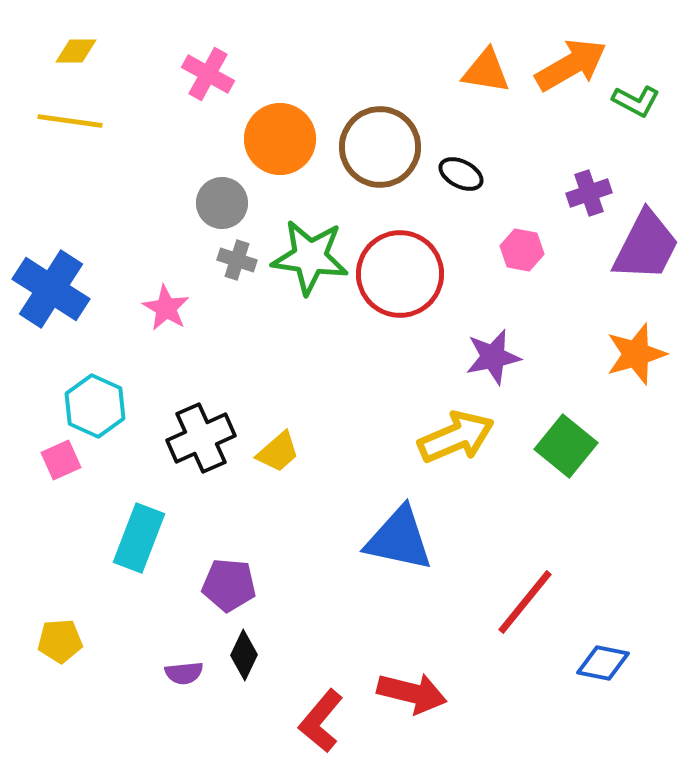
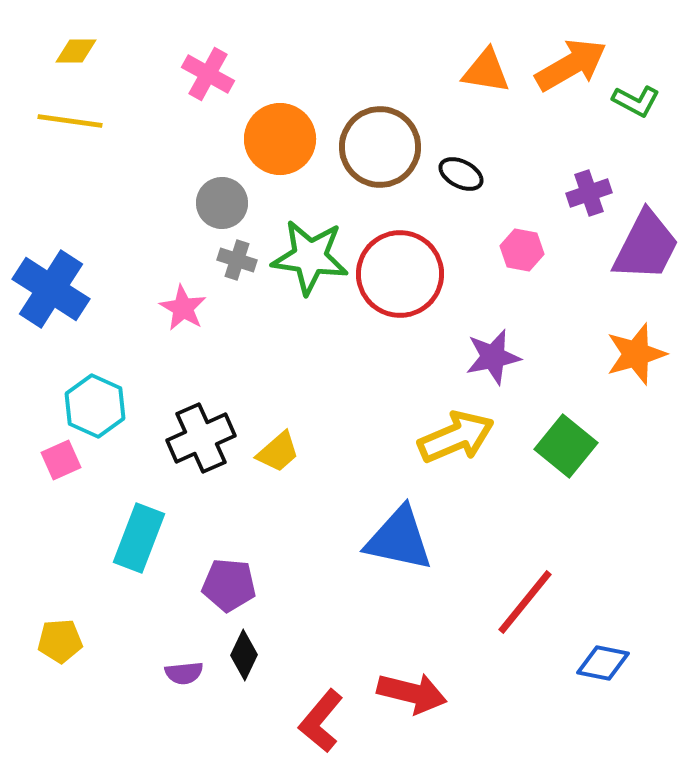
pink star: moved 17 px right
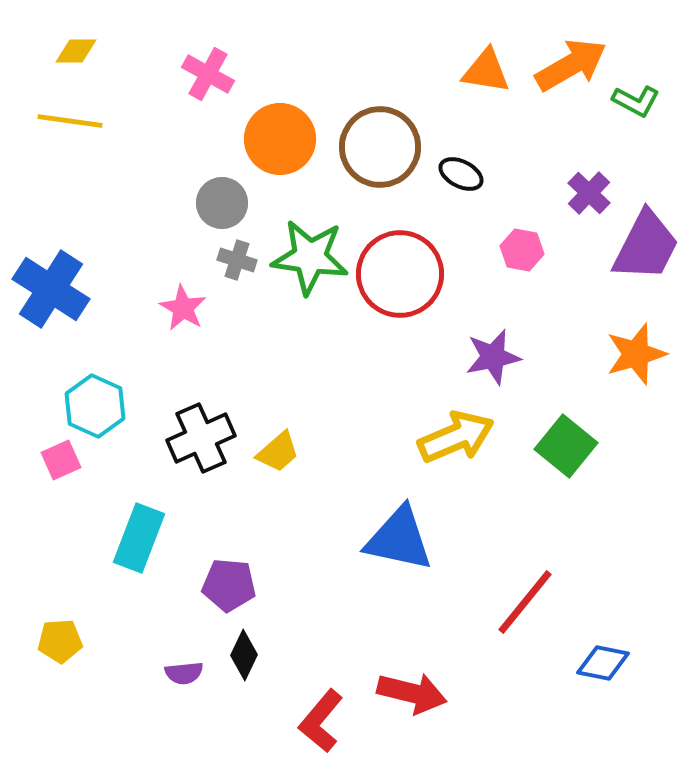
purple cross: rotated 27 degrees counterclockwise
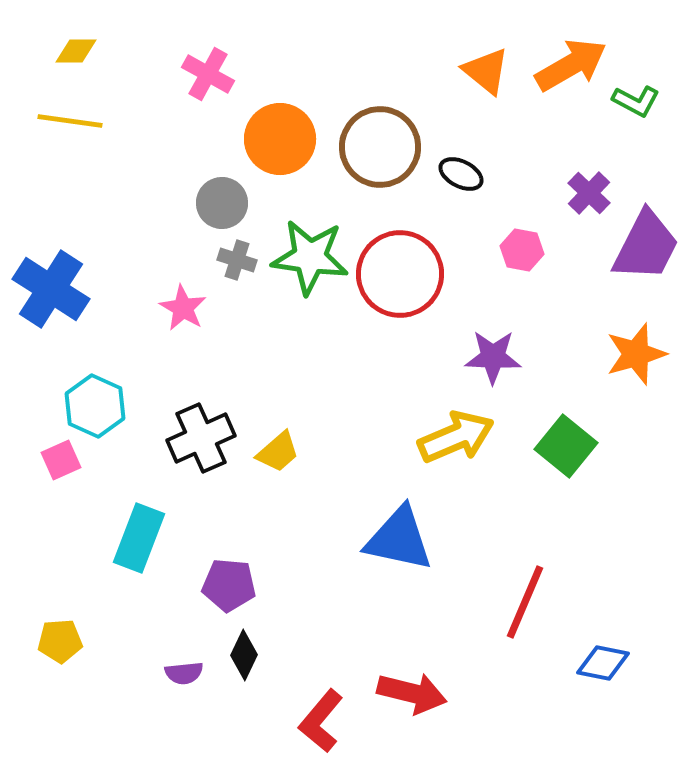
orange triangle: rotated 30 degrees clockwise
purple star: rotated 14 degrees clockwise
red line: rotated 16 degrees counterclockwise
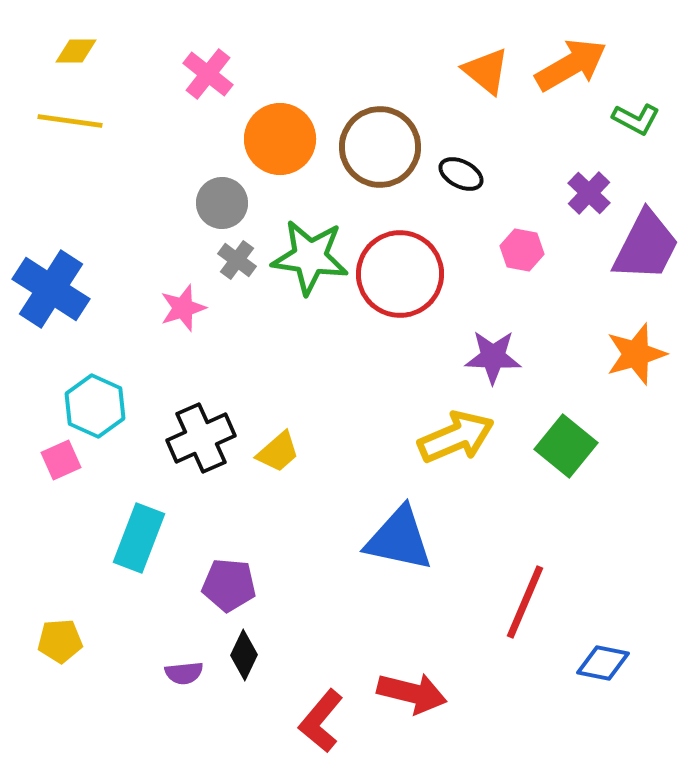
pink cross: rotated 9 degrees clockwise
green L-shape: moved 18 px down
gray cross: rotated 18 degrees clockwise
pink star: rotated 24 degrees clockwise
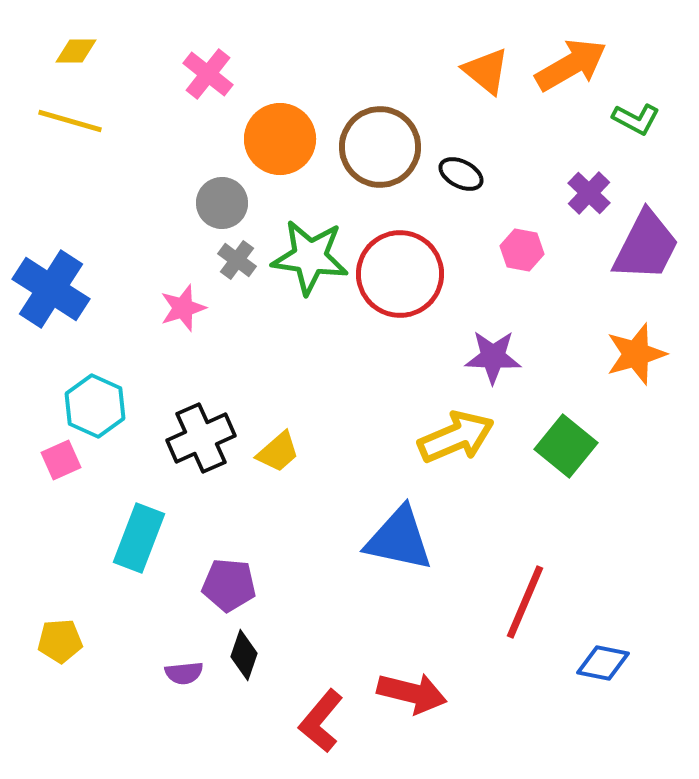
yellow line: rotated 8 degrees clockwise
black diamond: rotated 6 degrees counterclockwise
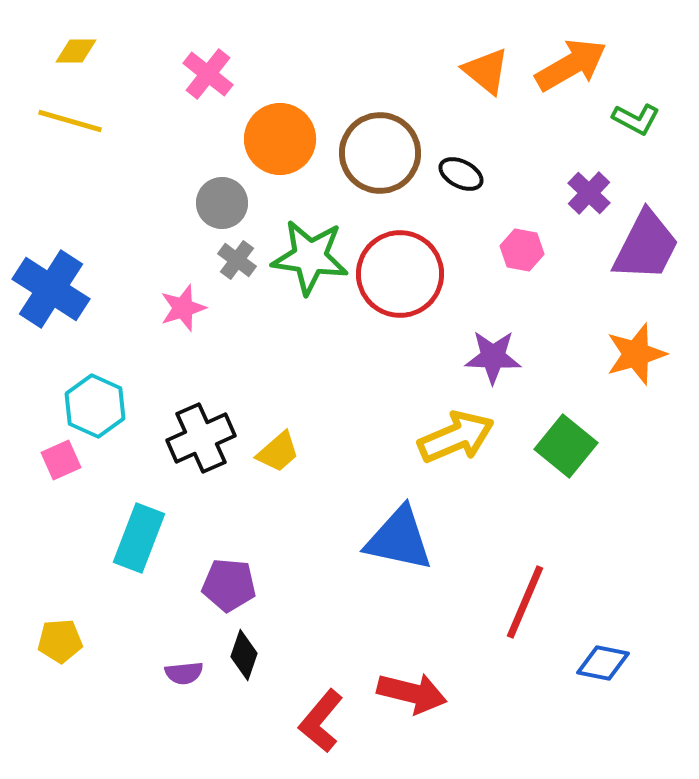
brown circle: moved 6 px down
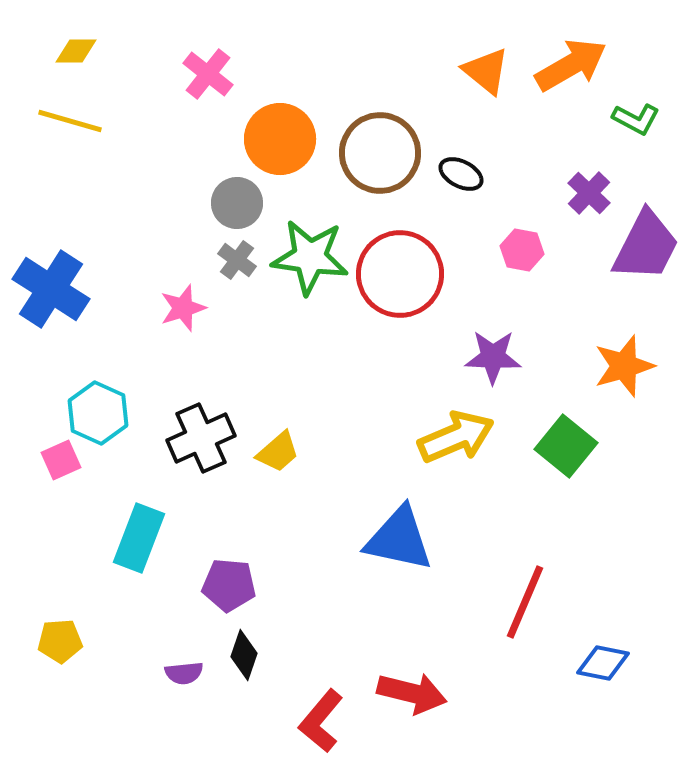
gray circle: moved 15 px right
orange star: moved 12 px left, 12 px down
cyan hexagon: moved 3 px right, 7 px down
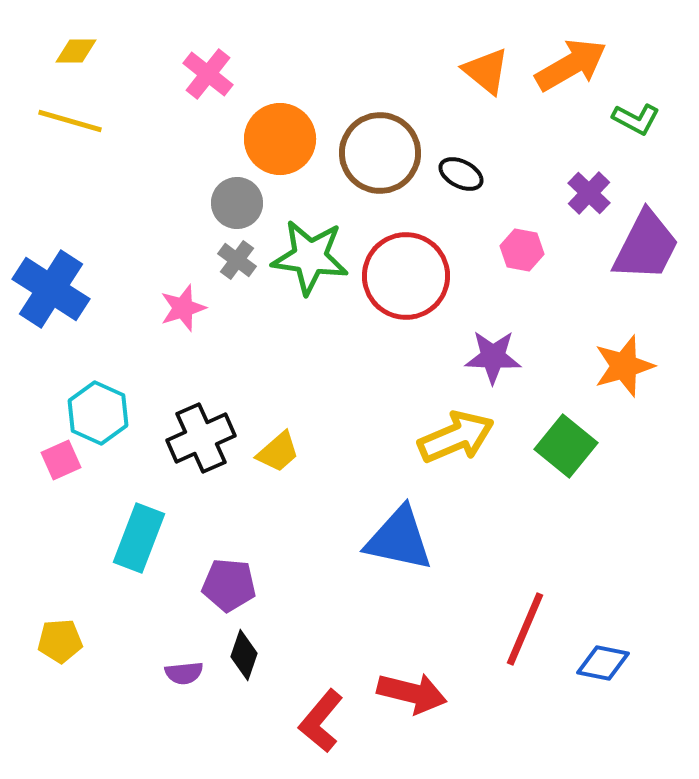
red circle: moved 6 px right, 2 px down
red line: moved 27 px down
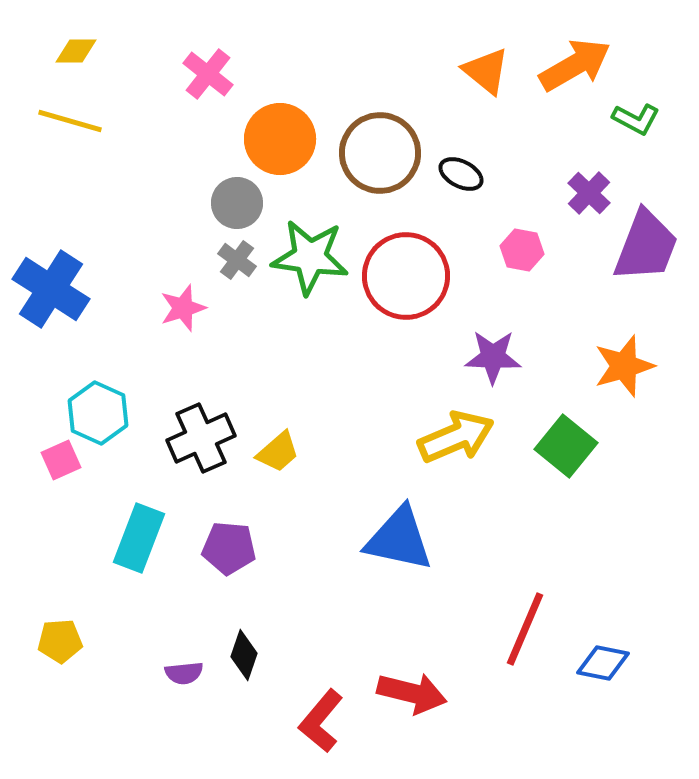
orange arrow: moved 4 px right
purple trapezoid: rotated 6 degrees counterclockwise
purple pentagon: moved 37 px up
